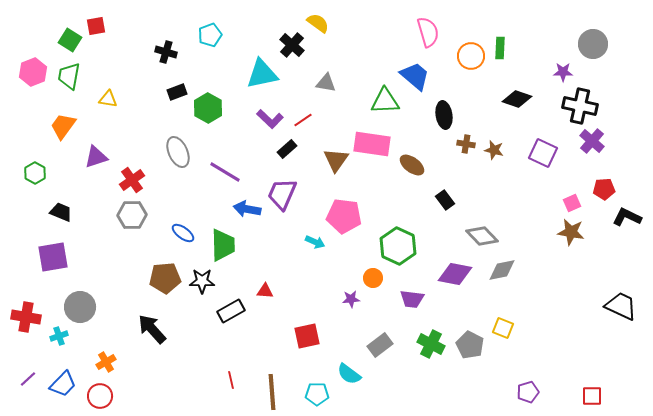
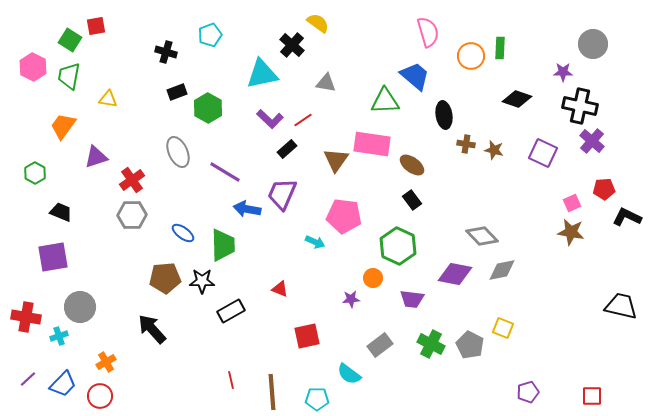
pink hexagon at (33, 72): moved 5 px up; rotated 12 degrees counterclockwise
black rectangle at (445, 200): moved 33 px left
red triangle at (265, 291): moved 15 px right, 2 px up; rotated 18 degrees clockwise
black trapezoid at (621, 306): rotated 12 degrees counterclockwise
cyan pentagon at (317, 394): moved 5 px down
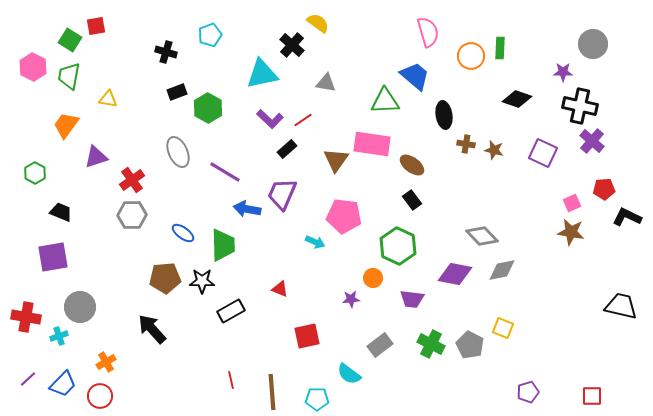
orange trapezoid at (63, 126): moved 3 px right, 1 px up
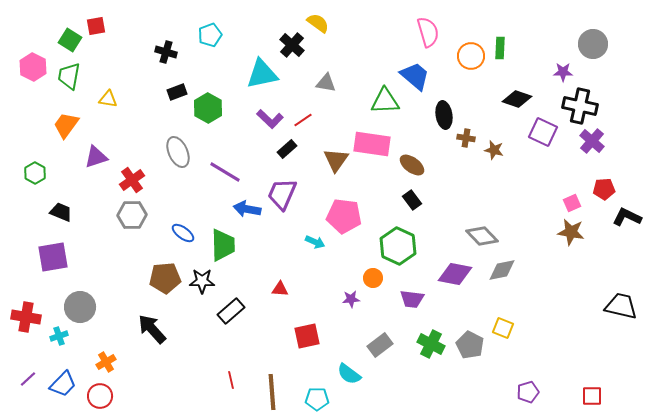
brown cross at (466, 144): moved 6 px up
purple square at (543, 153): moved 21 px up
red triangle at (280, 289): rotated 18 degrees counterclockwise
black rectangle at (231, 311): rotated 12 degrees counterclockwise
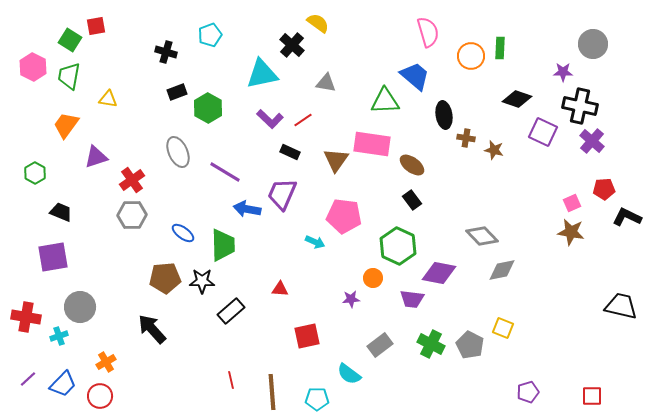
black rectangle at (287, 149): moved 3 px right, 3 px down; rotated 66 degrees clockwise
purple diamond at (455, 274): moved 16 px left, 1 px up
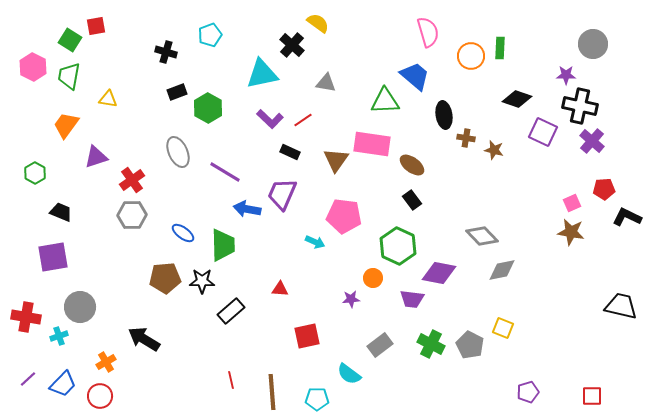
purple star at (563, 72): moved 3 px right, 3 px down
black arrow at (152, 329): moved 8 px left, 10 px down; rotated 16 degrees counterclockwise
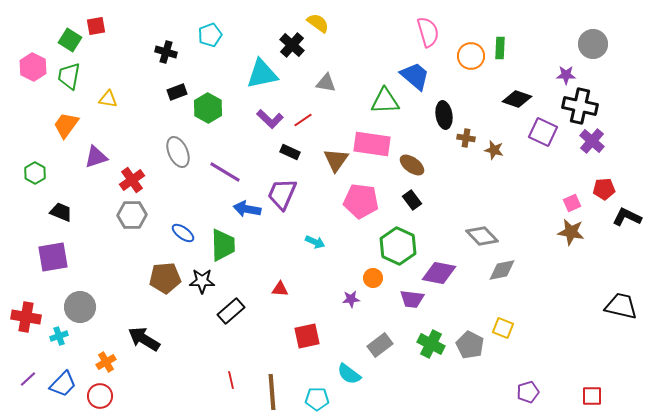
pink pentagon at (344, 216): moved 17 px right, 15 px up
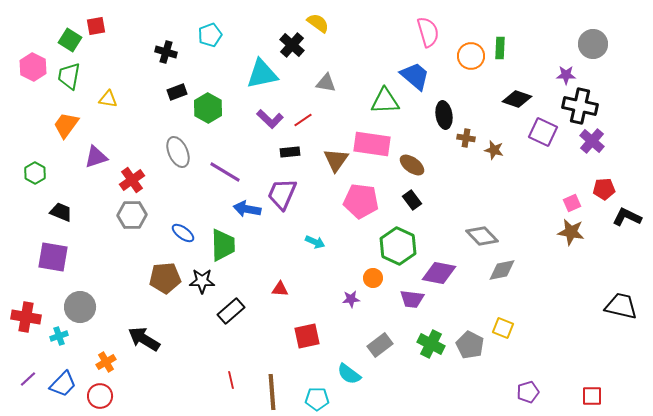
black rectangle at (290, 152): rotated 30 degrees counterclockwise
purple square at (53, 257): rotated 20 degrees clockwise
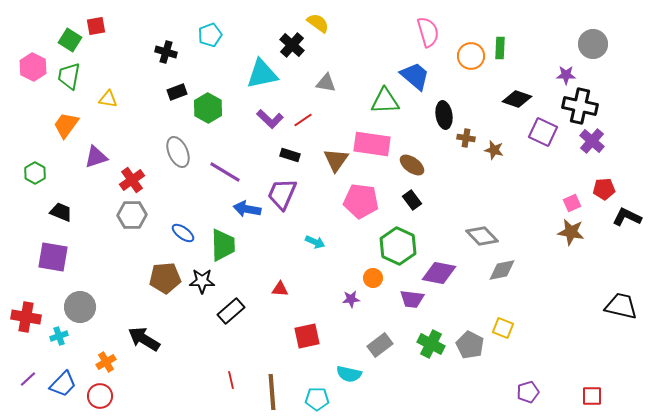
black rectangle at (290, 152): moved 3 px down; rotated 24 degrees clockwise
cyan semicircle at (349, 374): rotated 25 degrees counterclockwise
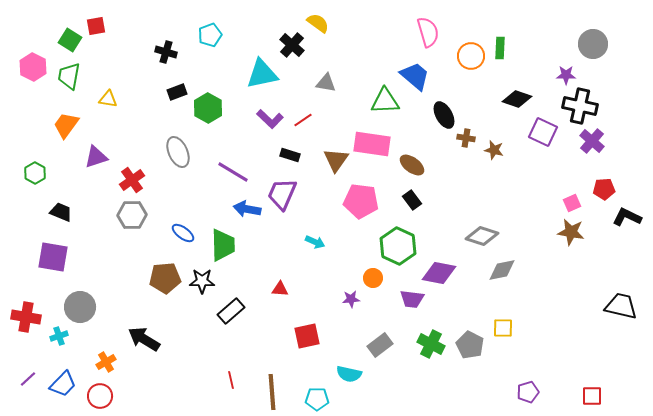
black ellipse at (444, 115): rotated 20 degrees counterclockwise
purple line at (225, 172): moved 8 px right
gray diamond at (482, 236): rotated 28 degrees counterclockwise
yellow square at (503, 328): rotated 20 degrees counterclockwise
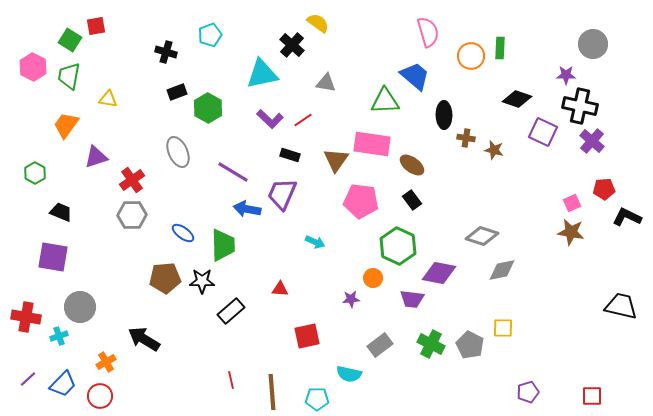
black ellipse at (444, 115): rotated 28 degrees clockwise
